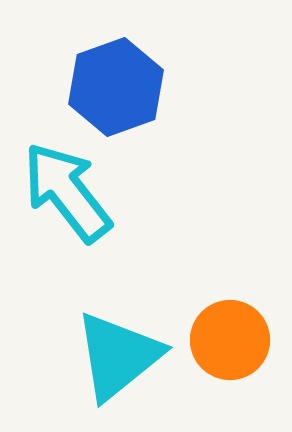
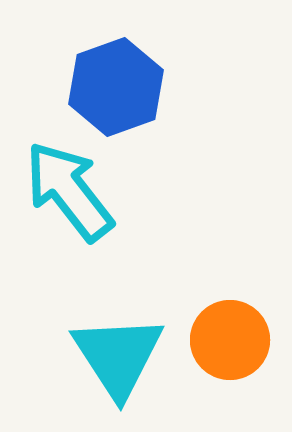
cyan arrow: moved 2 px right, 1 px up
cyan triangle: rotated 24 degrees counterclockwise
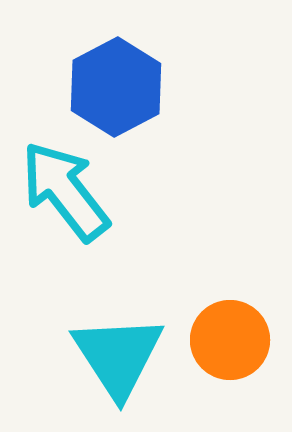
blue hexagon: rotated 8 degrees counterclockwise
cyan arrow: moved 4 px left
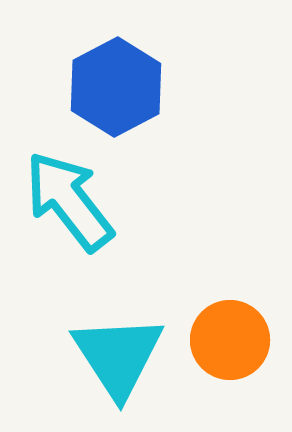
cyan arrow: moved 4 px right, 10 px down
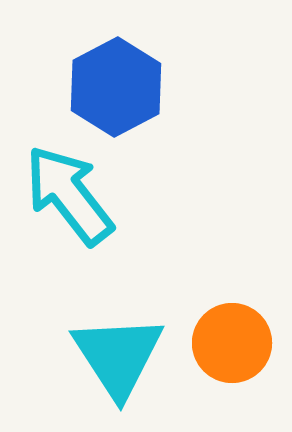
cyan arrow: moved 6 px up
orange circle: moved 2 px right, 3 px down
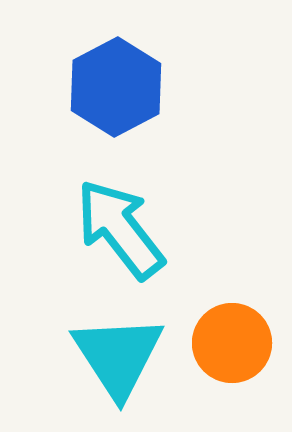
cyan arrow: moved 51 px right, 34 px down
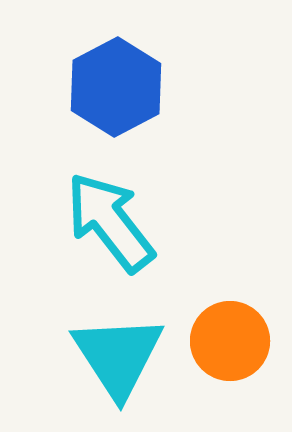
cyan arrow: moved 10 px left, 7 px up
orange circle: moved 2 px left, 2 px up
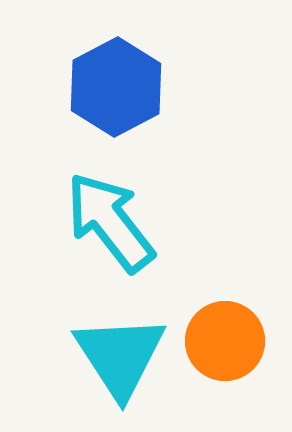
orange circle: moved 5 px left
cyan triangle: moved 2 px right
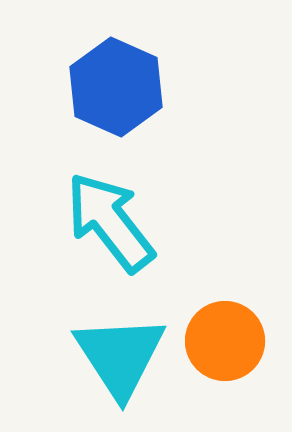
blue hexagon: rotated 8 degrees counterclockwise
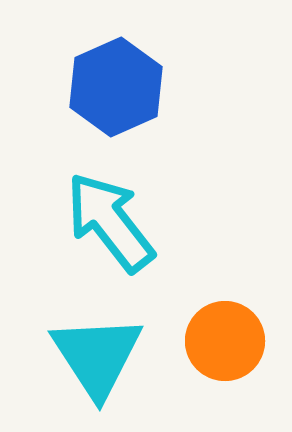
blue hexagon: rotated 12 degrees clockwise
cyan triangle: moved 23 px left
